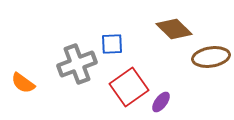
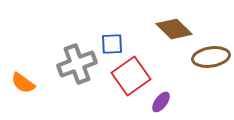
red square: moved 2 px right, 11 px up
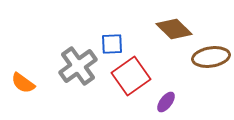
gray cross: moved 1 px right, 2 px down; rotated 15 degrees counterclockwise
purple ellipse: moved 5 px right
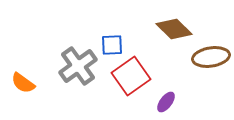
blue square: moved 1 px down
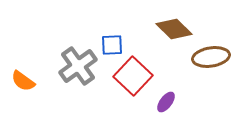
red square: moved 2 px right; rotated 12 degrees counterclockwise
orange semicircle: moved 2 px up
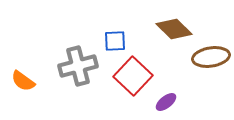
blue square: moved 3 px right, 4 px up
gray cross: rotated 21 degrees clockwise
purple ellipse: rotated 15 degrees clockwise
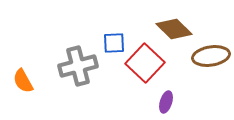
blue square: moved 1 px left, 2 px down
brown ellipse: moved 1 px up
red square: moved 12 px right, 13 px up
orange semicircle: rotated 25 degrees clockwise
purple ellipse: rotated 35 degrees counterclockwise
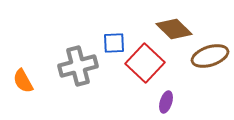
brown ellipse: moved 1 px left; rotated 9 degrees counterclockwise
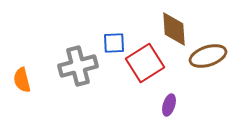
brown diamond: rotated 42 degrees clockwise
brown ellipse: moved 2 px left
red square: rotated 15 degrees clockwise
orange semicircle: moved 1 px left, 1 px up; rotated 15 degrees clockwise
purple ellipse: moved 3 px right, 3 px down
